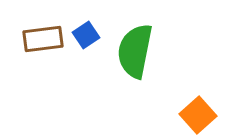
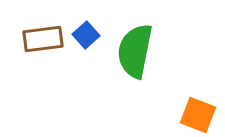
blue square: rotated 8 degrees counterclockwise
orange square: rotated 27 degrees counterclockwise
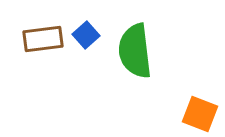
green semicircle: rotated 18 degrees counterclockwise
orange square: moved 2 px right, 1 px up
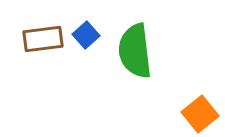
orange square: rotated 30 degrees clockwise
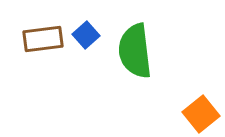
orange square: moved 1 px right
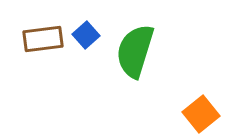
green semicircle: rotated 24 degrees clockwise
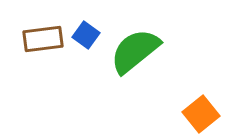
blue square: rotated 12 degrees counterclockwise
green semicircle: rotated 34 degrees clockwise
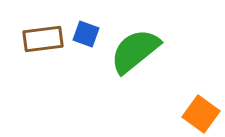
blue square: moved 1 px up; rotated 16 degrees counterclockwise
orange square: rotated 15 degrees counterclockwise
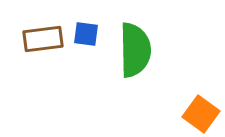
blue square: rotated 12 degrees counterclockwise
green semicircle: moved 1 px up; rotated 128 degrees clockwise
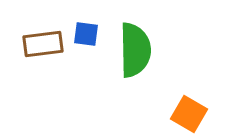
brown rectangle: moved 5 px down
orange square: moved 12 px left; rotated 6 degrees counterclockwise
